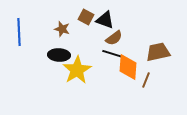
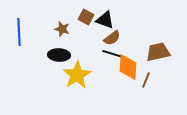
brown semicircle: moved 2 px left
yellow star: moved 5 px down
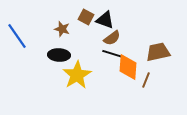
blue line: moved 2 px left, 4 px down; rotated 32 degrees counterclockwise
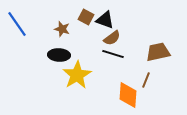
blue line: moved 12 px up
orange diamond: moved 28 px down
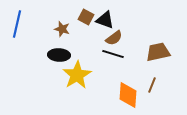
blue line: rotated 48 degrees clockwise
brown semicircle: moved 2 px right
brown line: moved 6 px right, 5 px down
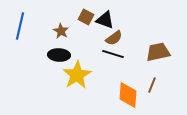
blue line: moved 3 px right, 2 px down
brown star: moved 1 px left, 2 px down; rotated 14 degrees clockwise
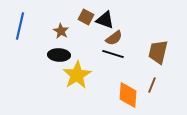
brown trapezoid: rotated 65 degrees counterclockwise
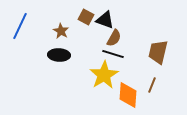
blue line: rotated 12 degrees clockwise
brown semicircle: rotated 24 degrees counterclockwise
yellow star: moved 27 px right
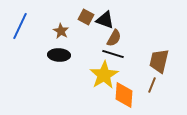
brown trapezoid: moved 1 px right, 9 px down
orange diamond: moved 4 px left
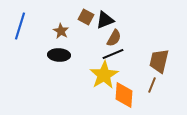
black triangle: rotated 42 degrees counterclockwise
blue line: rotated 8 degrees counterclockwise
black line: rotated 40 degrees counterclockwise
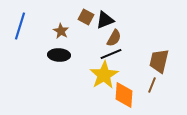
black line: moved 2 px left
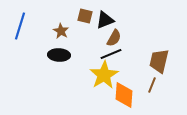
brown square: moved 1 px left, 1 px up; rotated 14 degrees counterclockwise
